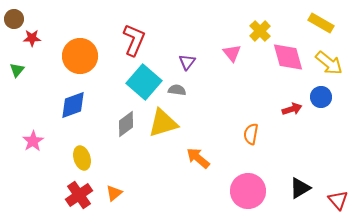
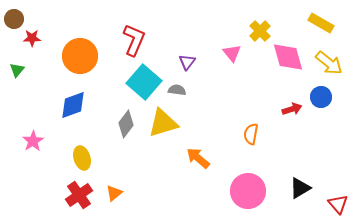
gray diamond: rotated 16 degrees counterclockwise
red triangle: moved 4 px down
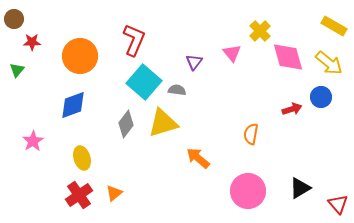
yellow rectangle: moved 13 px right, 3 px down
red star: moved 4 px down
purple triangle: moved 7 px right
